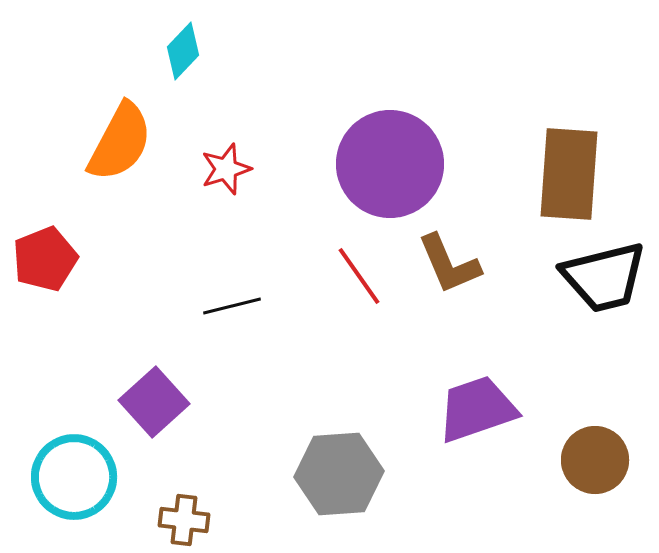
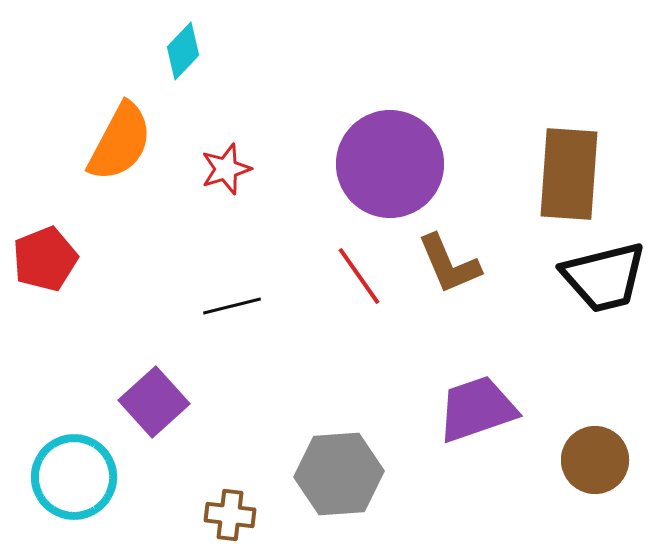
brown cross: moved 46 px right, 5 px up
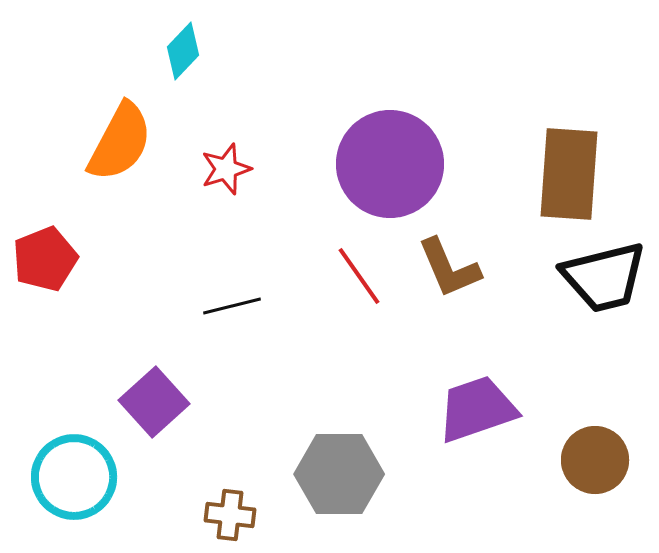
brown L-shape: moved 4 px down
gray hexagon: rotated 4 degrees clockwise
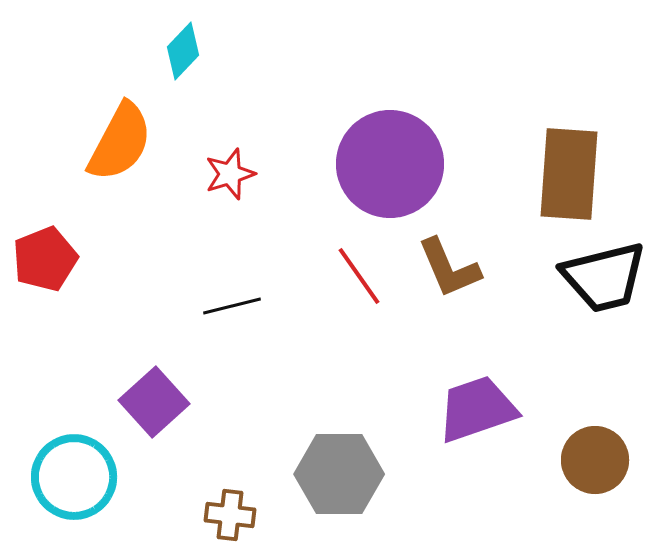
red star: moved 4 px right, 5 px down
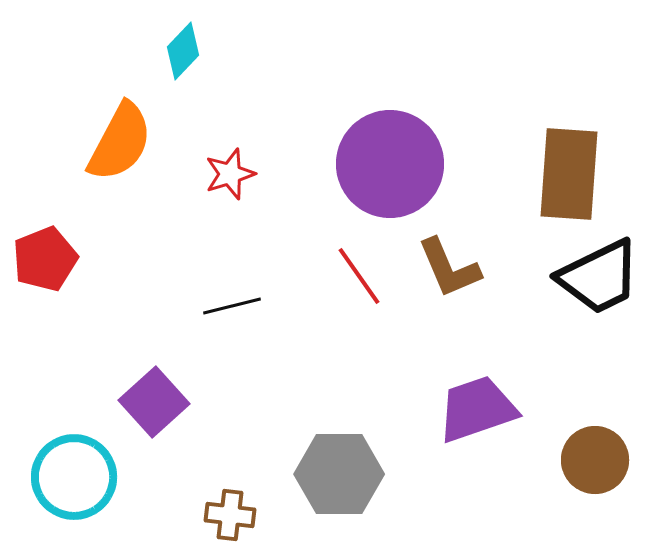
black trapezoid: moved 5 px left; rotated 12 degrees counterclockwise
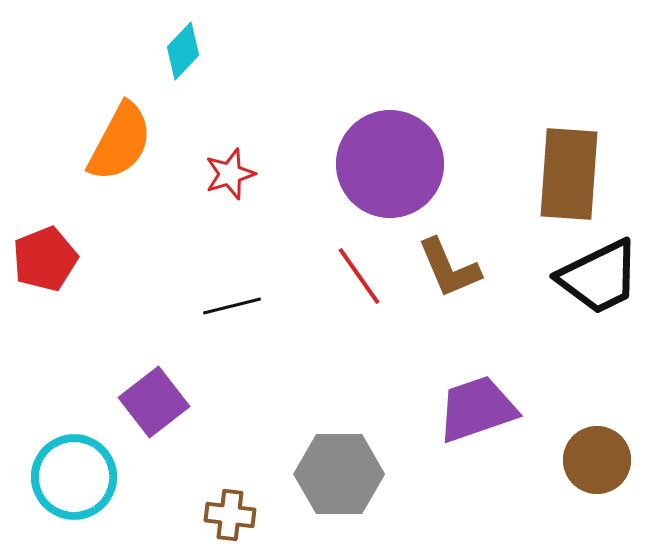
purple square: rotated 4 degrees clockwise
brown circle: moved 2 px right
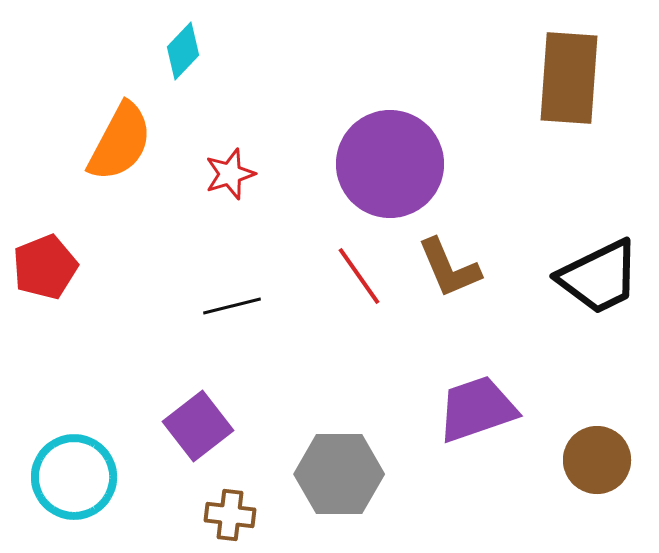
brown rectangle: moved 96 px up
red pentagon: moved 8 px down
purple square: moved 44 px right, 24 px down
